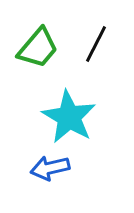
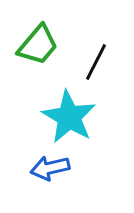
black line: moved 18 px down
green trapezoid: moved 3 px up
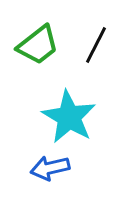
green trapezoid: rotated 12 degrees clockwise
black line: moved 17 px up
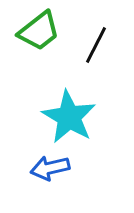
green trapezoid: moved 1 px right, 14 px up
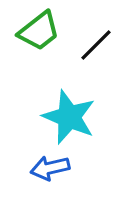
black line: rotated 18 degrees clockwise
cyan star: rotated 8 degrees counterclockwise
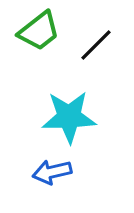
cyan star: rotated 24 degrees counterclockwise
blue arrow: moved 2 px right, 4 px down
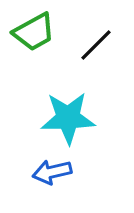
green trapezoid: moved 5 px left, 1 px down; rotated 9 degrees clockwise
cyan star: moved 1 px left, 1 px down
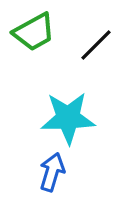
blue arrow: rotated 120 degrees clockwise
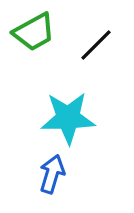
blue arrow: moved 2 px down
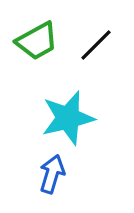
green trapezoid: moved 3 px right, 9 px down
cyan star: rotated 12 degrees counterclockwise
